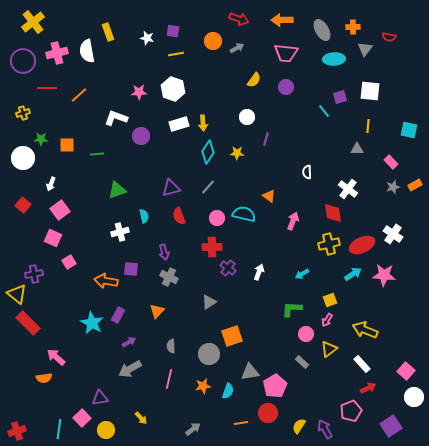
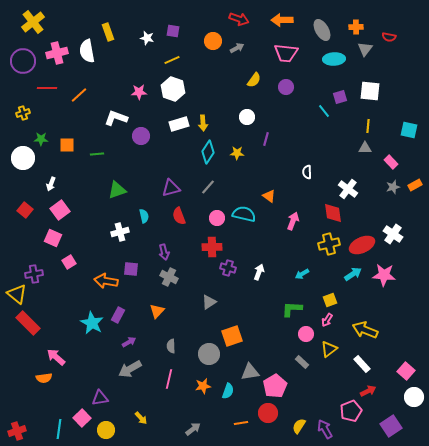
orange cross at (353, 27): moved 3 px right
yellow line at (176, 54): moved 4 px left, 6 px down; rotated 14 degrees counterclockwise
gray triangle at (357, 149): moved 8 px right, 1 px up
red square at (23, 205): moved 2 px right, 5 px down
purple cross at (228, 268): rotated 21 degrees counterclockwise
red arrow at (368, 388): moved 3 px down
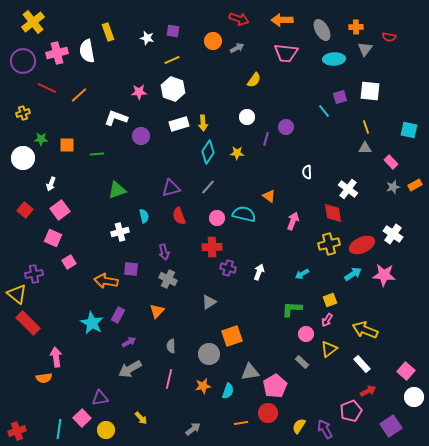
purple circle at (286, 87): moved 40 px down
red line at (47, 88): rotated 24 degrees clockwise
yellow line at (368, 126): moved 2 px left, 1 px down; rotated 24 degrees counterclockwise
gray cross at (169, 277): moved 1 px left, 2 px down
pink arrow at (56, 357): rotated 42 degrees clockwise
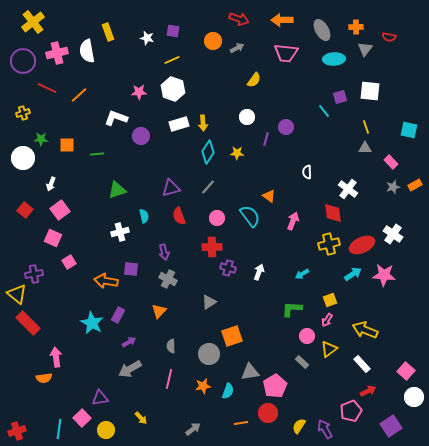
cyan semicircle at (244, 214): moved 6 px right, 2 px down; rotated 40 degrees clockwise
orange triangle at (157, 311): moved 2 px right
pink circle at (306, 334): moved 1 px right, 2 px down
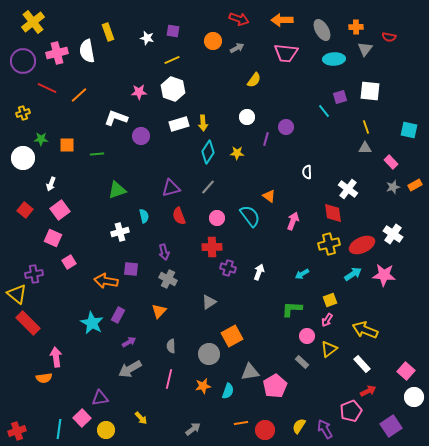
orange square at (232, 336): rotated 10 degrees counterclockwise
red circle at (268, 413): moved 3 px left, 17 px down
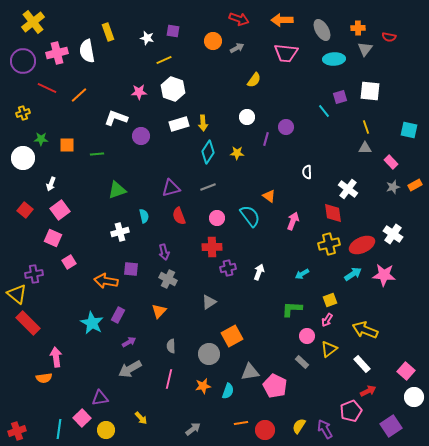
orange cross at (356, 27): moved 2 px right, 1 px down
yellow line at (172, 60): moved 8 px left
gray line at (208, 187): rotated 28 degrees clockwise
purple cross at (228, 268): rotated 28 degrees counterclockwise
pink pentagon at (275, 386): rotated 15 degrees counterclockwise
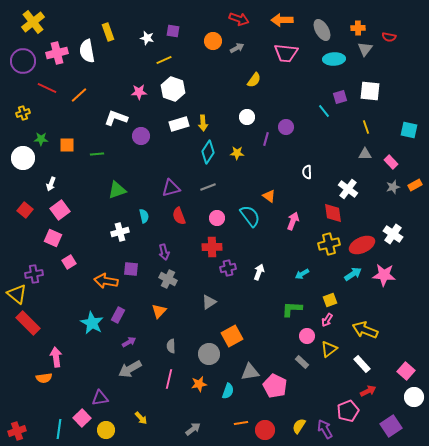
gray triangle at (365, 148): moved 6 px down
orange star at (203, 386): moved 4 px left, 2 px up
pink pentagon at (351, 411): moved 3 px left
